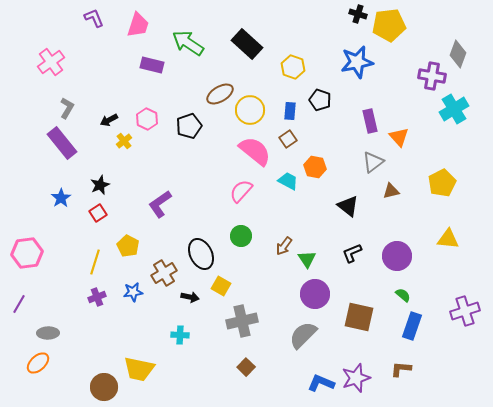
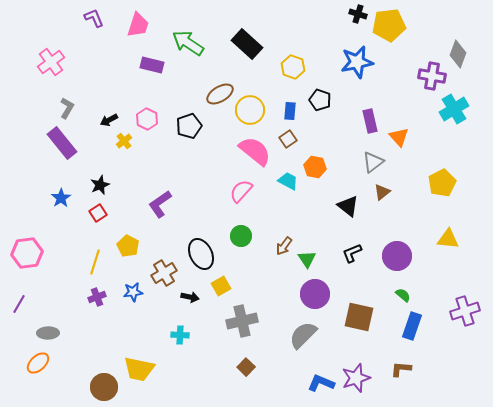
brown triangle at (391, 191): moved 9 px left, 1 px down; rotated 24 degrees counterclockwise
yellow square at (221, 286): rotated 30 degrees clockwise
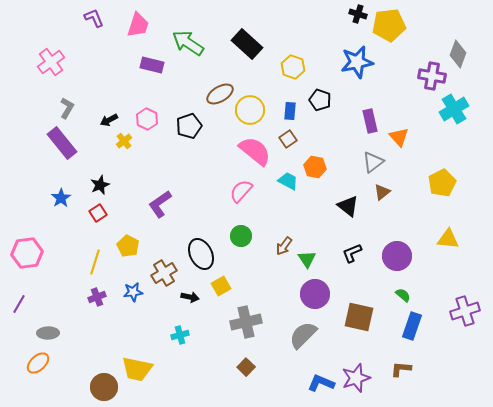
gray cross at (242, 321): moved 4 px right, 1 px down
cyan cross at (180, 335): rotated 18 degrees counterclockwise
yellow trapezoid at (139, 369): moved 2 px left
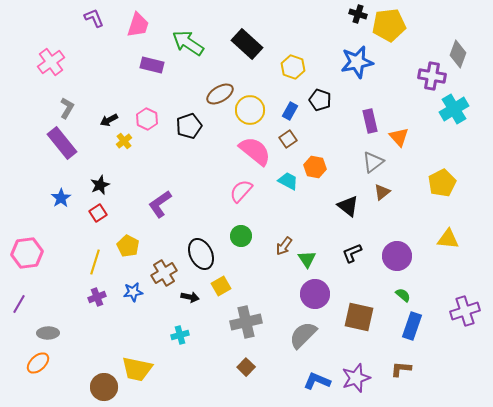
blue rectangle at (290, 111): rotated 24 degrees clockwise
blue L-shape at (321, 383): moved 4 px left, 2 px up
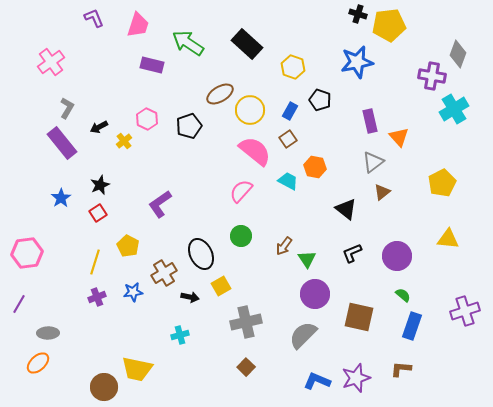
black arrow at (109, 120): moved 10 px left, 7 px down
black triangle at (348, 206): moved 2 px left, 3 px down
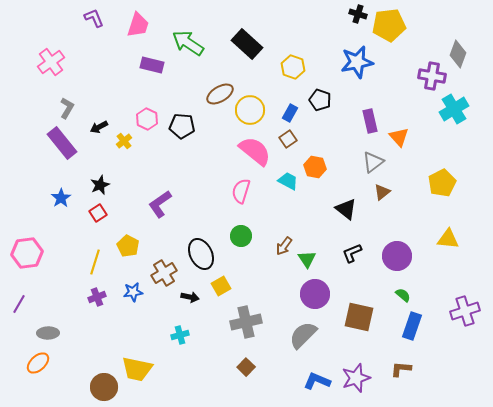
blue rectangle at (290, 111): moved 2 px down
black pentagon at (189, 126): moved 7 px left; rotated 25 degrees clockwise
pink semicircle at (241, 191): rotated 25 degrees counterclockwise
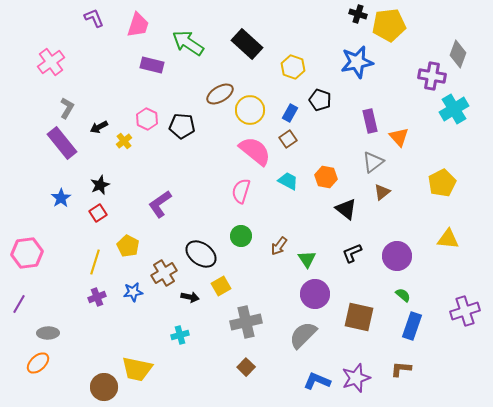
orange hexagon at (315, 167): moved 11 px right, 10 px down
brown arrow at (284, 246): moved 5 px left
black ellipse at (201, 254): rotated 28 degrees counterclockwise
